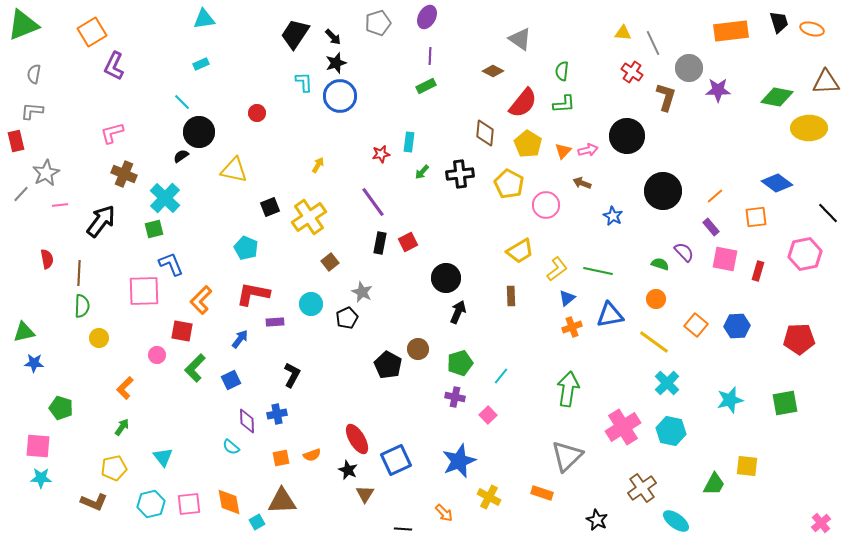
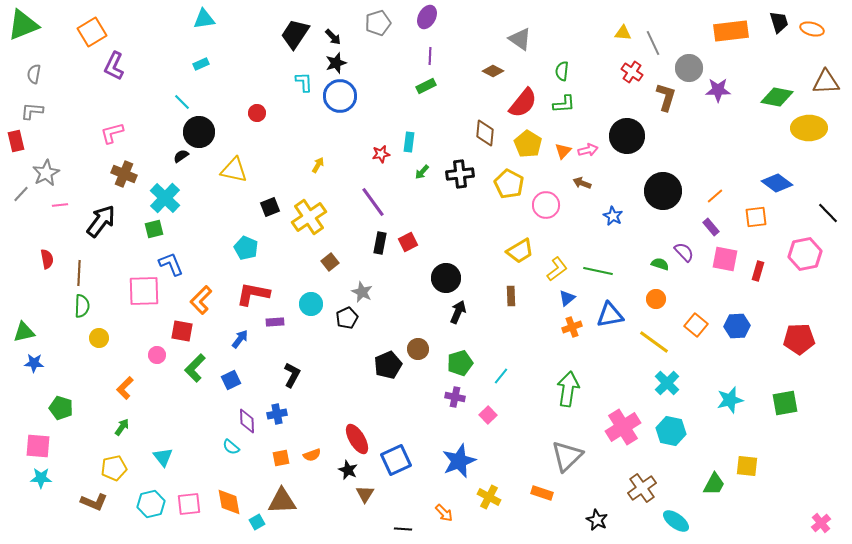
black pentagon at (388, 365): rotated 20 degrees clockwise
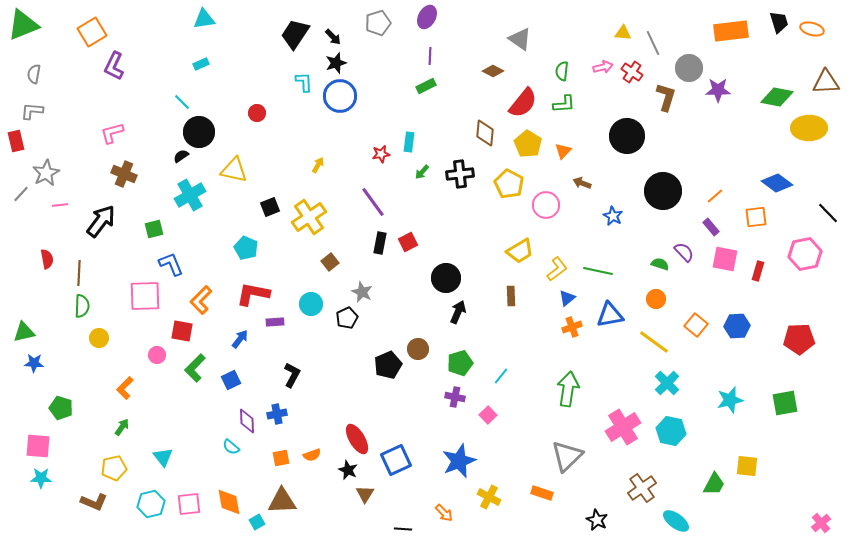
pink arrow at (588, 150): moved 15 px right, 83 px up
cyan cross at (165, 198): moved 25 px right, 3 px up; rotated 16 degrees clockwise
pink square at (144, 291): moved 1 px right, 5 px down
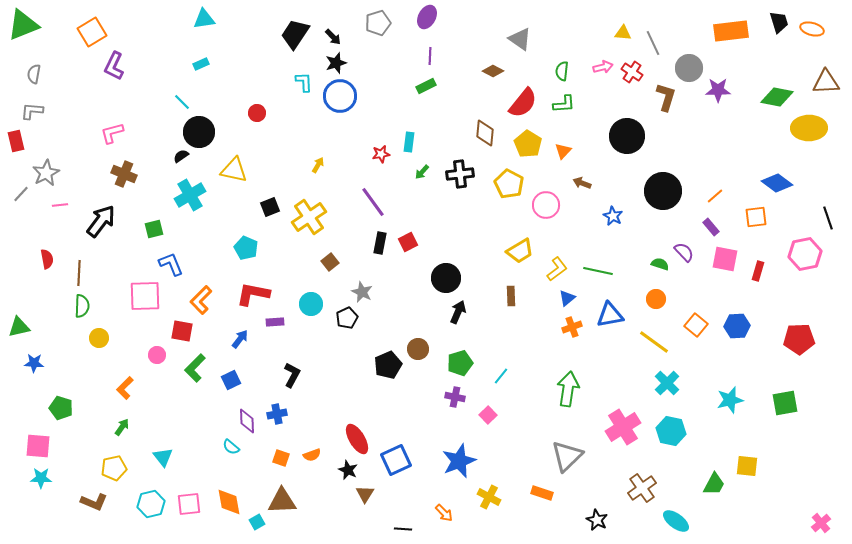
black line at (828, 213): moved 5 px down; rotated 25 degrees clockwise
green triangle at (24, 332): moved 5 px left, 5 px up
orange square at (281, 458): rotated 30 degrees clockwise
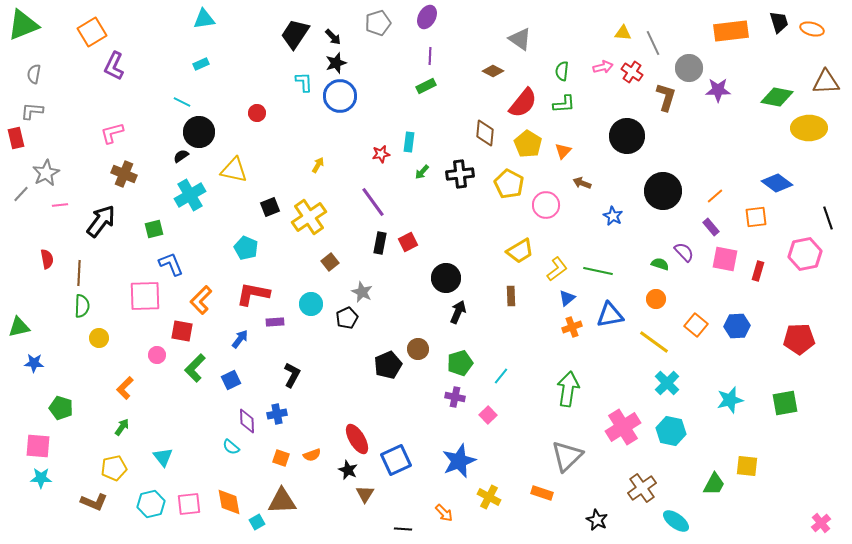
cyan line at (182, 102): rotated 18 degrees counterclockwise
red rectangle at (16, 141): moved 3 px up
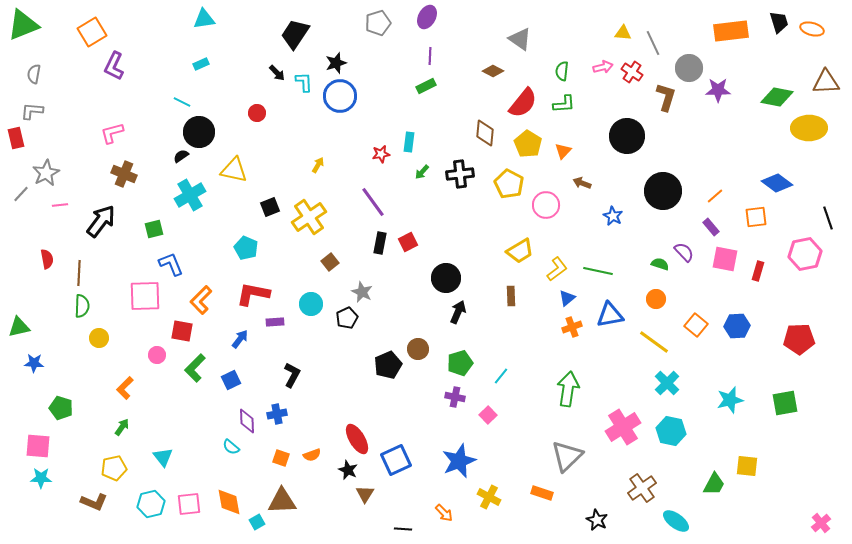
black arrow at (333, 37): moved 56 px left, 36 px down
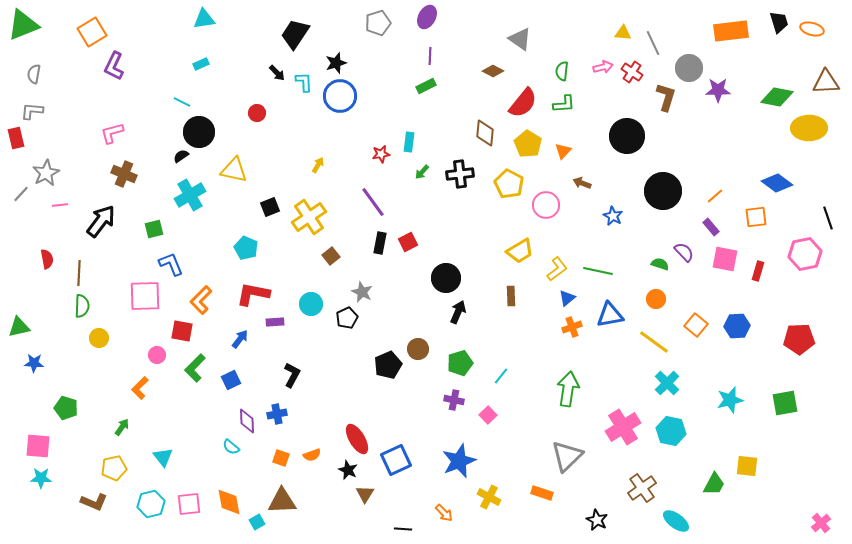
brown square at (330, 262): moved 1 px right, 6 px up
orange L-shape at (125, 388): moved 15 px right
purple cross at (455, 397): moved 1 px left, 3 px down
green pentagon at (61, 408): moved 5 px right
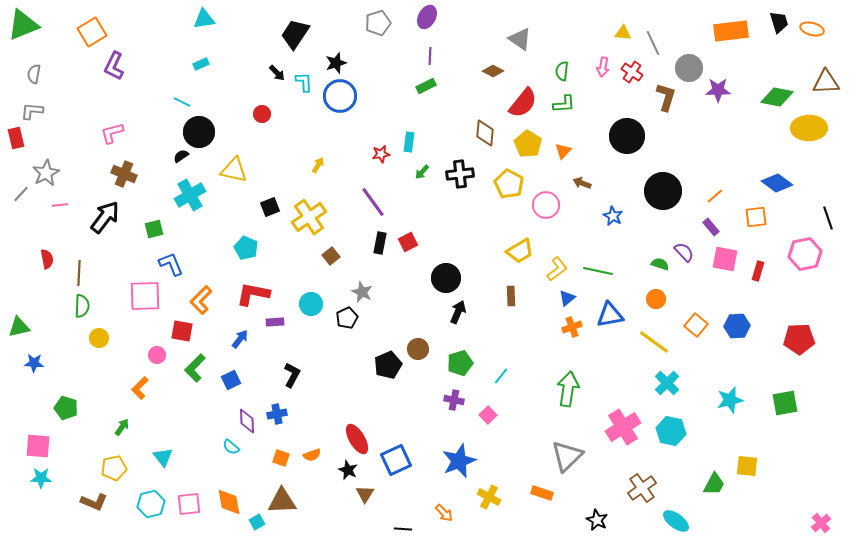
pink arrow at (603, 67): rotated 114 degrees clockwise
red circle at (257, 113): moved 5 px right, 1 px down
black arrow at (101, 221): moved 4 px right, 4 px up
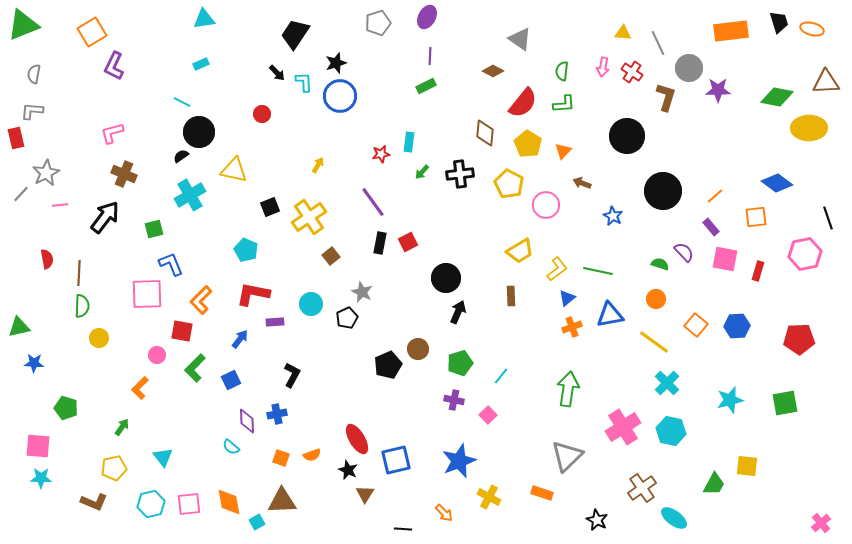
gray line at (653, 43): moved 5 px right
cyan pentagon at (246, 248): moved 2 px down
pink square at (145, 296): moved 2 px right, 2 px up
blue square at (396, 460): rotated 12 degrees clockwise
cyan ellipse at (676, 521): moved 2 px left, 3 px up
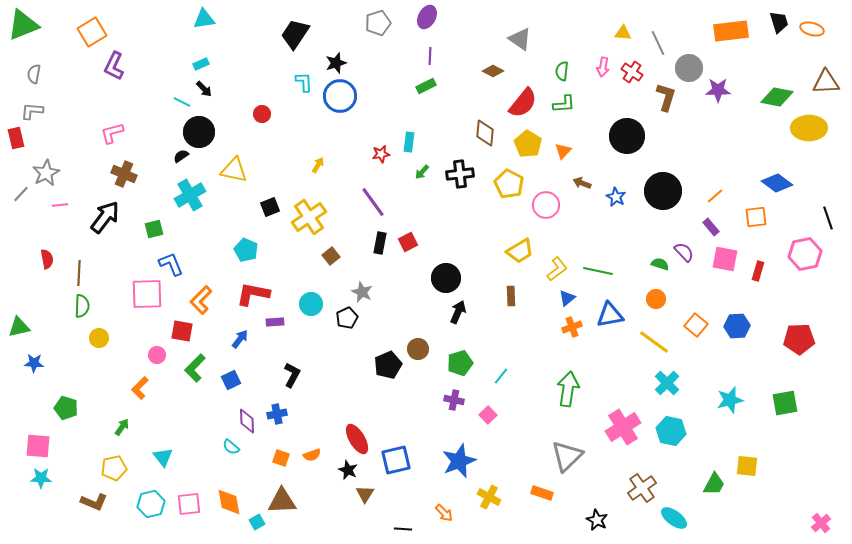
black arrow at (277, 73): moved 73 px left, 16 px down
blue star at (613, 216): moved 3 px right, 19 px up
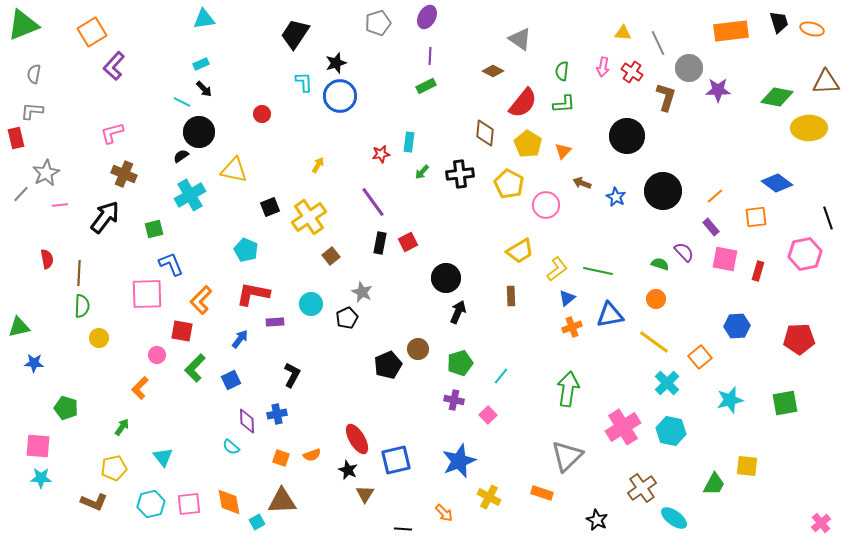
purple L-shape at (114, 66): rotated 16 degrees clockwise
orange square at (696, 325): moved 4 px right, 32 px down; rotated 10 degrees clockwise
